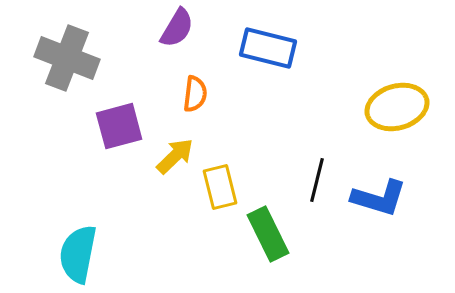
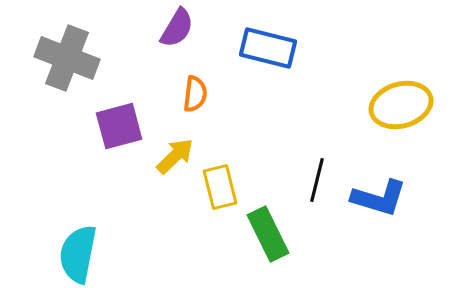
yellow ellipse: moved 4 px right, 2 px up
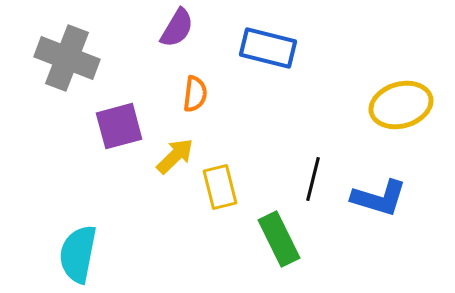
black line: moved 4 px left, 1 px up
green rectangle: moved 11 px right, 5 px down
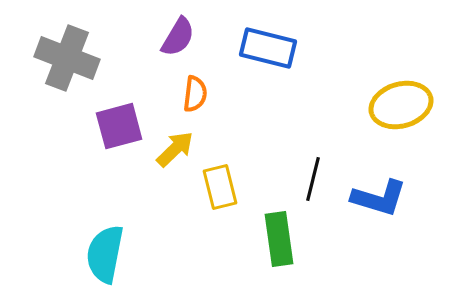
purple semicircle: moved 1 px right, 9 px down
yellow arrow: moved 7 px up
green rectangle: rotated 18 degrees clockwise
cyan semicircle: moved 27 px right
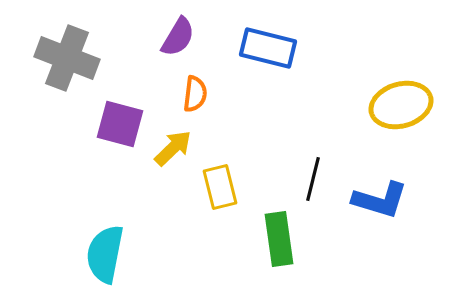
purple square: moved 1 px right, 2 px up; rotated 30 degrees clockwise
yellow arrow: moved 2 px left, 1 px up
blue L-shape: moved 1 px right, 2 px down
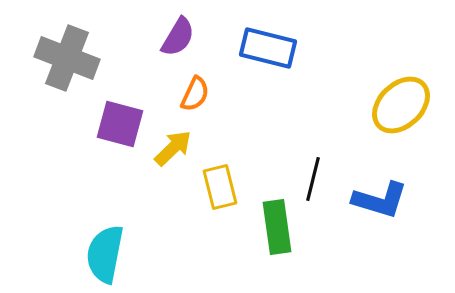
orange semicircle: rotated 18 degrees clockwise
yellow ellipse: rotated 28 degrees counterclockwise
green rectangle: moved 2 px left, 12 px up
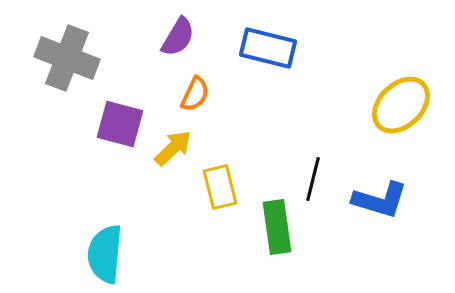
cyan semicircle: rotated 6 degrees counterclockwise
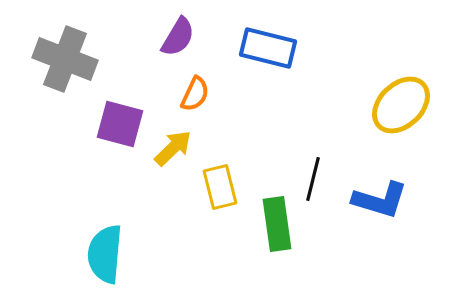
gray cross: moved 2 px left, 1 px down
green rectangle: moved 3 px up
